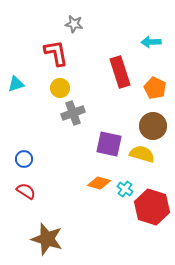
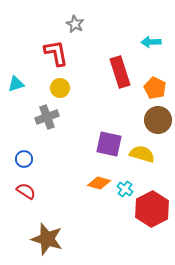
gray star: moved 1 px right; rotated 18 degrees clockwise
gray cross: moved 26 px left, 4 px down
brown circle: moved 5 px right, 6 px up
red hexagon: moved 2 px down; rotated 16 degrees clockwise
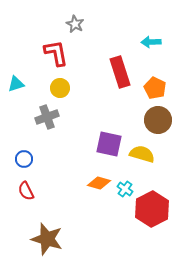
red semicircle: rotated 150 degrees counterclockwise
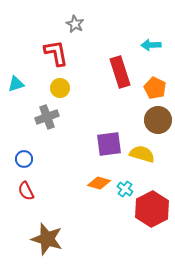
cyan arrow: moved 3 px down
purple square: rotated 20 degrees counterclockwise
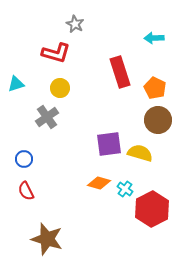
cyan arrow: moved 3 px right, 7 px up
red L-shape: rotated 116 degrees clockwise
gray cross: rotated 15 degrees counterclockwise
yellow semicircle: moved 2 px left, 1 px up
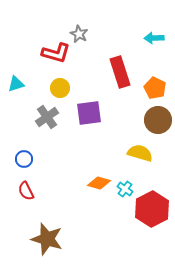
gray star: moved 4 px right, 10 px down
purple square: moved 20 px left, 31 px up
